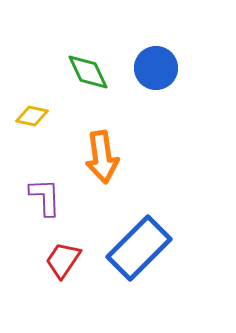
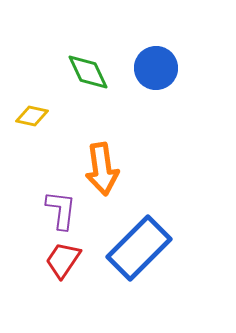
orange arrow: moved 12 px down
purple L-shape: moved 16 px right, 13 px down; rotated 9 degrees clockwise
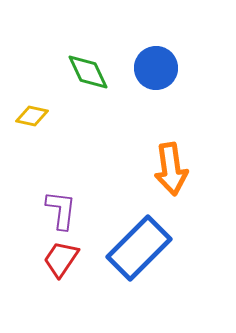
orange arrow: moved 69 px right
red trapezoid: moved 2 px left, 1 px up
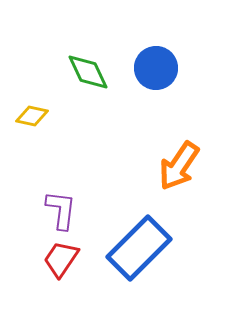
orange arrow: moved 8 px right, 3 px up; rotated 42 degrees clockwise
